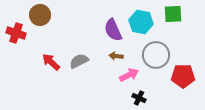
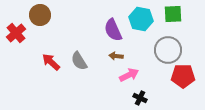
cyan hexagon: moved 3 px up
red cross: rotated 30 degrees clockwise
gray circle: moved 12 px right, 5 px up
gray semicircle: rotated 96 degrees counterclockwise
black cross: moved 1 px right
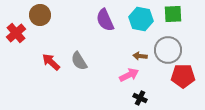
purple semicircle: moved 8 px left, 10 px up
brown arrow: moved 24 px right
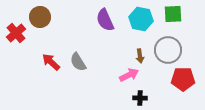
brown circle: moved 2 px down
brown arrow: rotated 104 degrees counterclockwise
gray semicircle: moved 1 px left, 1 px down
red pentagon: moved 3 px down
black cross: rotated 24 degrees counterclockwise
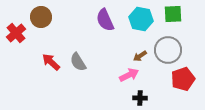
brown circle: moved 1 px right
brown arrow: rotated 64 degrees clockwise
red pentagon: rotated 20 degrees counterclockwise
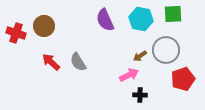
brown circle: moved 3 px right, 9 px down
red cross: rotated 30 degrees counterclockwise
gray circle: moved 2 px left
black cross: moved 3 px up
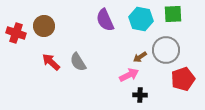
brown arrow: moved 1 px down
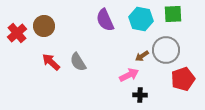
red cross: moved 1 px right; rotated 30 degrees clockwise
brown arrow: moved 2 px right, 1 px up
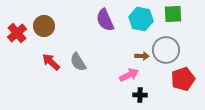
brown arrow: rotated 144 degrees counterclockwise
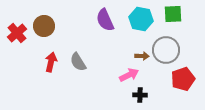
red arrow: rotated 60 degrees clockwise
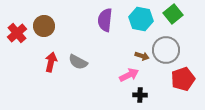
green square: rotated 36 degrees counterclockwise
purple semicircle: rotated 30 degrees clockwise
brown arrow: rotated 16 degrees clockwise
gray semicircle: rotated 30 degrees counterclockwise
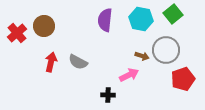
black cross: moved 32 px left
